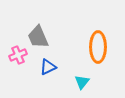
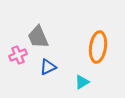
orange ellipse: rotated 8 degrees clockwise
cyan triangle: rotated 21 degrees clockwise
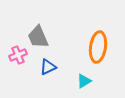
cyan triangle: moved 2 px right, 1 px up
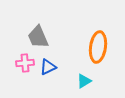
pink cross: moved 7 px right, 8 px down; rotated 18 degrees clockwise
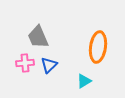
blue triangle: moved 1 px right, 2 px up; rotated 18 degrees counterclockwise
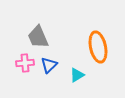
orange ellipse: rotated 20 degrees counterclockwise
cyan triangle: moved 7 px left, 6 px up
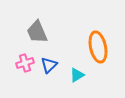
gray trapezoid: moved 1 px left, 5 px up
pink cross: rotated 12 degrees counterclockwise
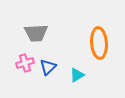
gray trapezoid: moved 1 px left, 1 px down; rotated 70 degrees counterclockwise
orange ellipse: moved 1 px right, 4 px up; rotated 8 degrees clockwise
blue triangle: moved 1 px left, 2 px down
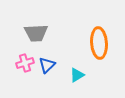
blue triangle: moved 1 px left, 2 px up
